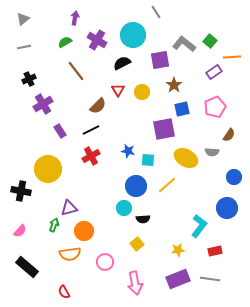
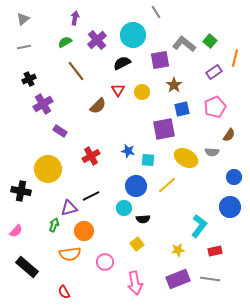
purple cross at (97, 40): rotated 18 degrees clockwise
orange line at (232, 57): moved 3 px right, 1 px down; rotated 72 degrees counterclockwise
black line at (91, 130): moved 66 px down
purple rectangle at (60, 131): rotated 24 degrees counterclockwise
blue circle at (227, 208): moved 3 px right, 1 px up
pink semicircle at (20, 231): moved 4 px left
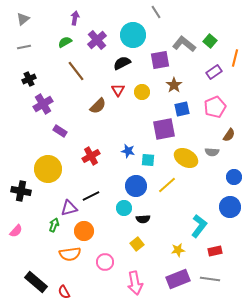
black rectangle at (27, 267): moved 9 px right, 15 px down
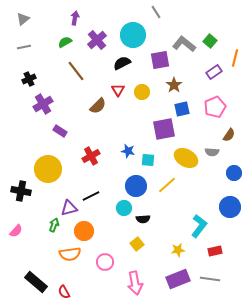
blue circle at (234, 177): moved 4 px up
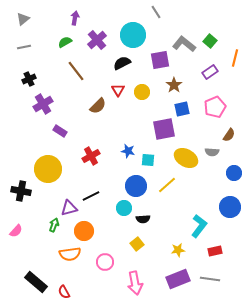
purple rectangle at (214, 72): moved 4 px left
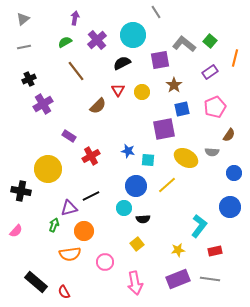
purple rectangle at (60, 131): moved 9 px right, 5 px down
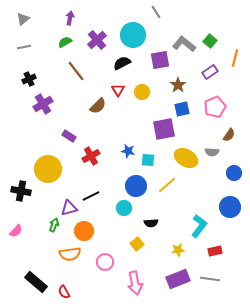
purple arrow at (75, 18): moved 5 px left
brown star at (174, 85): moved 4 px right
black semicircle at (143, 219): moved 8 px right, 4 px down
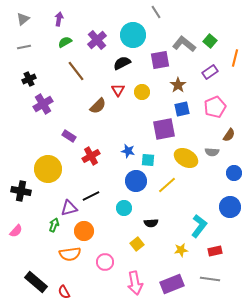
purple arrow at (70, 18): moved 11 px left, 1 px down
blue circle at (136, 186): moved 5 px up
yellow star at (178, 250): moved 3 px right
purple rectangle at (178, 279): moved 6 px left, 5 px down
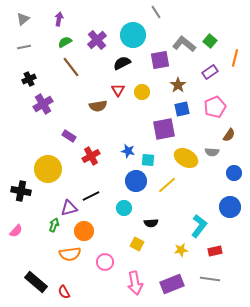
brown line at (76, 71): moved 5 px left, 4 px up
brown semicircle at (98, 106): rotated 36 degrees clockwise
yellow square at (137, 244): rotated 24 degrees counterclockwise
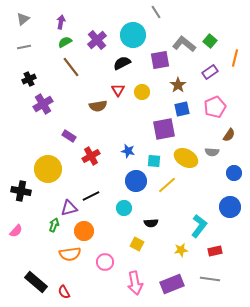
purple arrow at (59, 19): moved 2 px right, 3 px down
cyan square at (148, 160): moved 6 px right, 1 px down
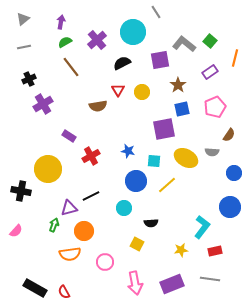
cyan circle at (133, 35): moved 3 px up
cyan L-shape at (199, 226): moved 3 px right, 1 px down
black rectangle at (36, 282): moved 1 px left, 6 px down; rotated 10 degrees counterclockwise
